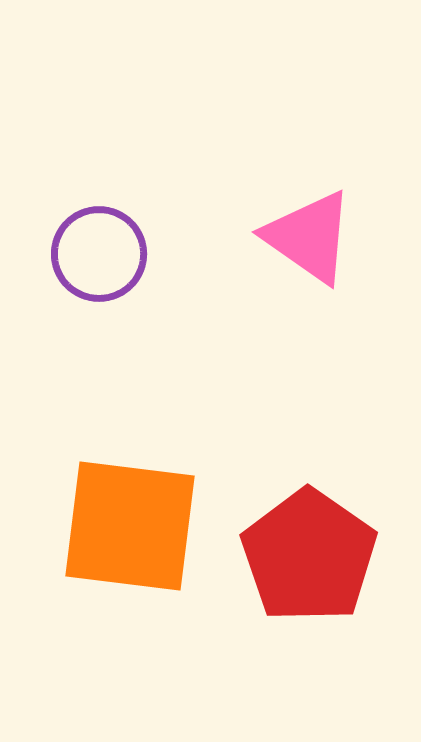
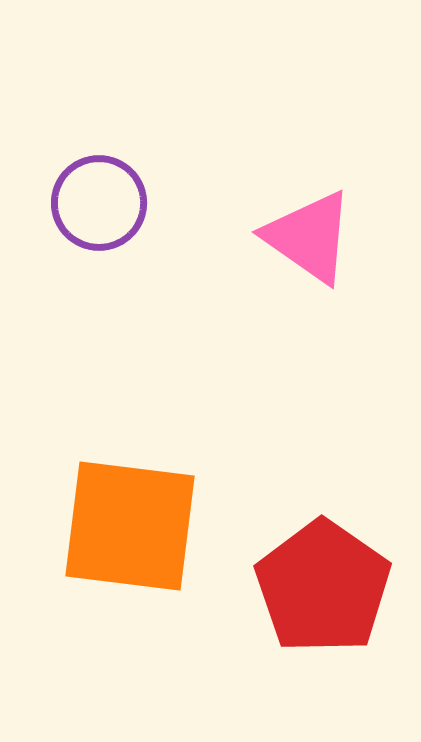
purple circle: moved 51 px up
red pentagon: moved 14 px right, 31 px down
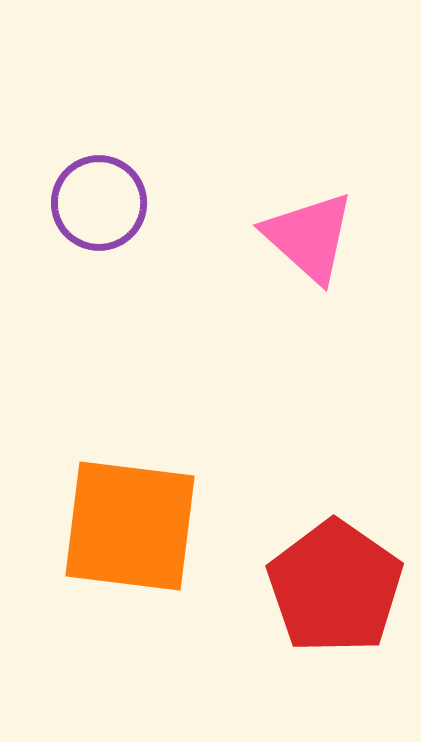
pink triangle: rotated 7 degrees clockwise
red pentagon: moved 12 px right
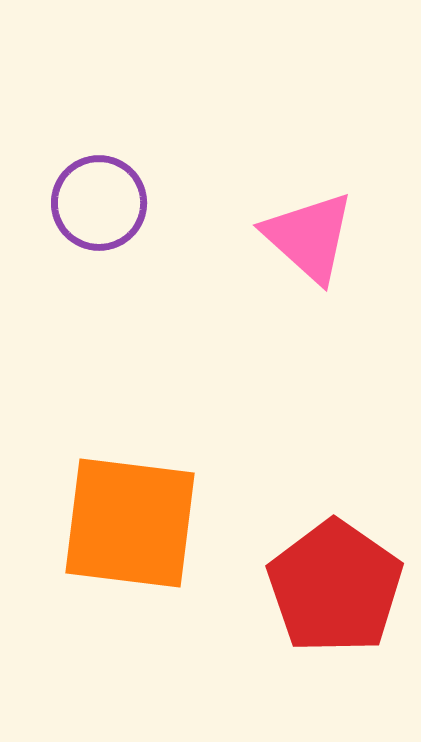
orange square: moved 3 px up
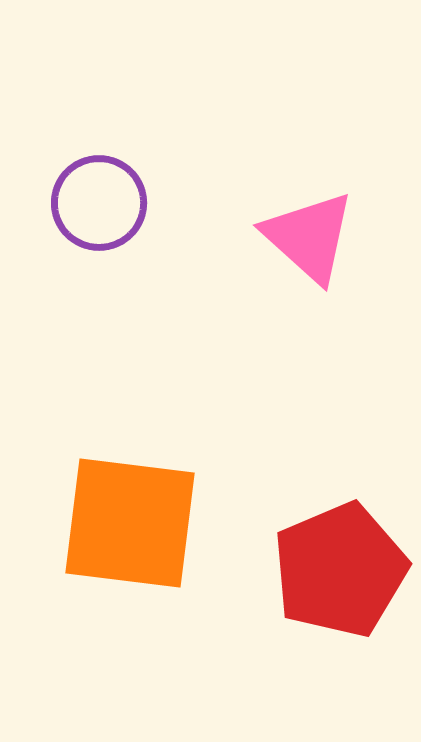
red pentagon: moved 5 px right, 17 px up; rotated 14 degrees clockwise
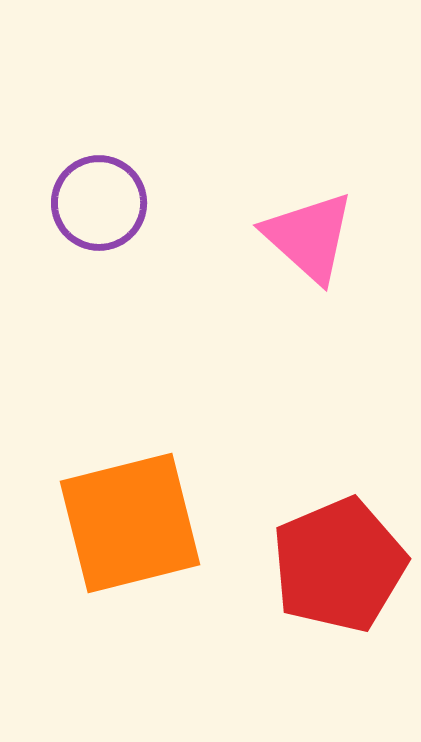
orange square: rotated 21 degrees counterclockwise
red pentagon: moved 1 px left, 5 px up
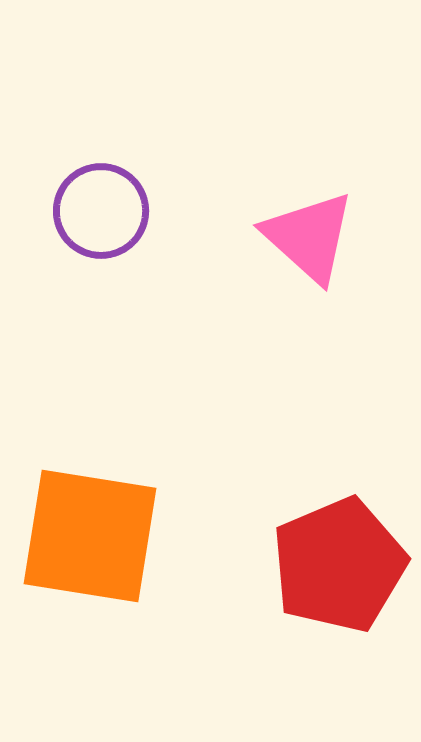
purple circle: moved 2 px right, 8 px down
orange square: moved 40 px left, 13 px down; rotated 23 degrees clockwise
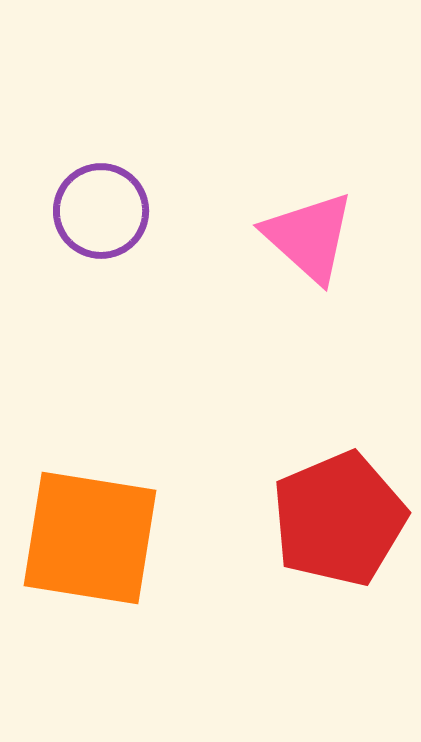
orange square: moved 2 px down
red pentagon: moved 46 px up
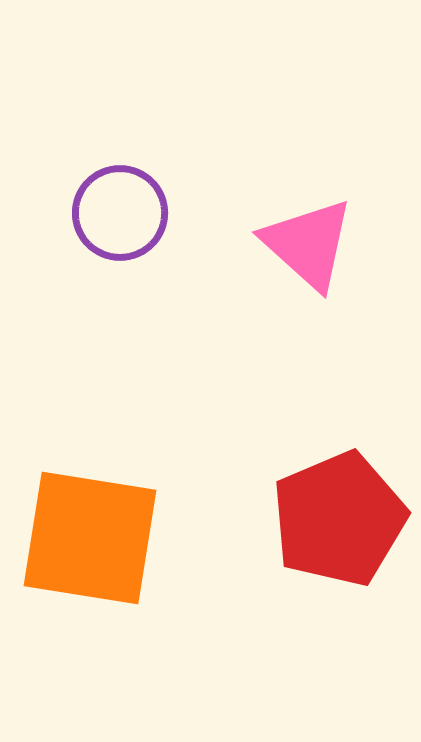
purple circle: moved 19 px right, 2 px down
pink triangle: moved 1 px left, 7 px down
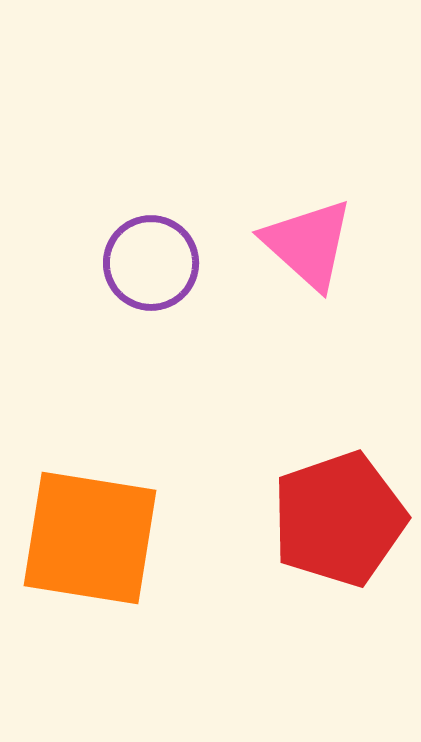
purple circle: moved 31 px right, 50 px down
red pentagon: rotated 4 degrees clockwise
